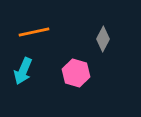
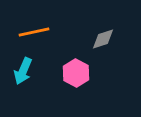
gray diamond: rotated 45 degrees clockwise
pink hexagon: rotated 12 degrees clockwise
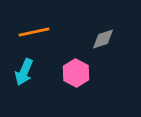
cyan arrow: moved 1 px right, 1 px down
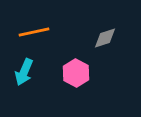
gray diamond: moved 2 px right, 1 px up
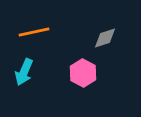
pink hexagon: moved 7 px right
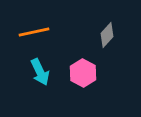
gray diamond: moved 2 px right, 3 px up; rotated 30 degrees counterclockwise
cyan arrow: moved 16 px right; rotated 48 degrees counterclockwise
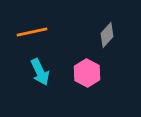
orange line: moved 2 px left
pink hexagon: moved 4 px right
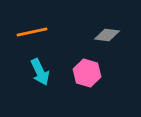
gray diamond: rotated 55 degrees clockwise
pink hexagon: rotated 12 degrees counterclockwise
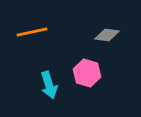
cyan arrow: moved 9 px right, 13 px down; rotated 8 degrees clockwise
